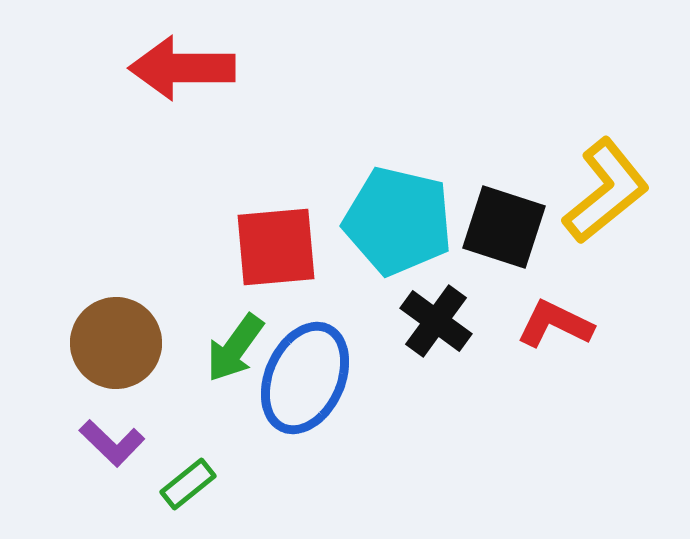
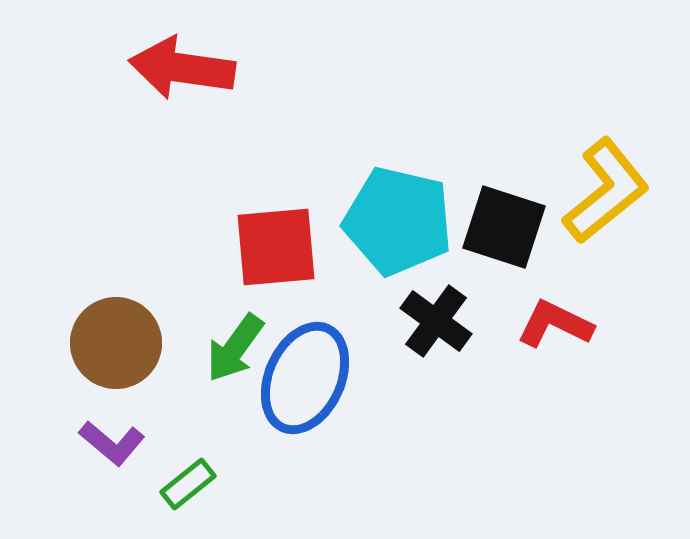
red arrow: rotated 8 degrees clockwise
purple L-shape: rotated 4 degrees counterclockwise
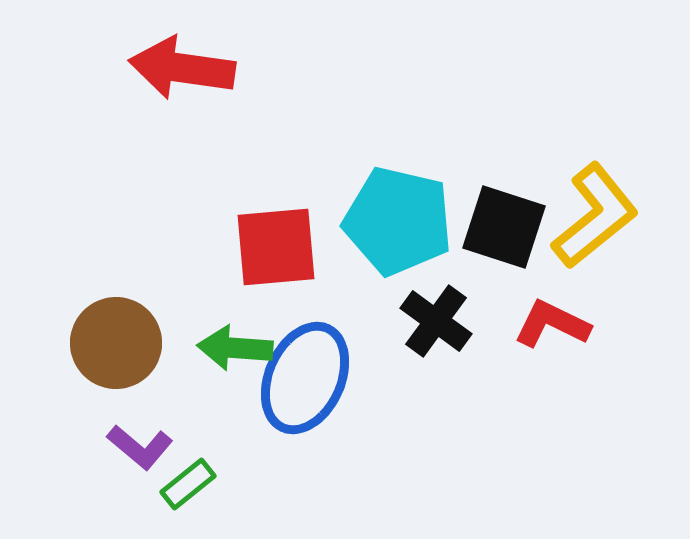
yellow L-shape: moved 11 px left, 25 px down
red L-shape: moved 3 px left
green arrow: rotated 58 degrees clockwise
purple L-shape: moved 28 px right, 4 px down
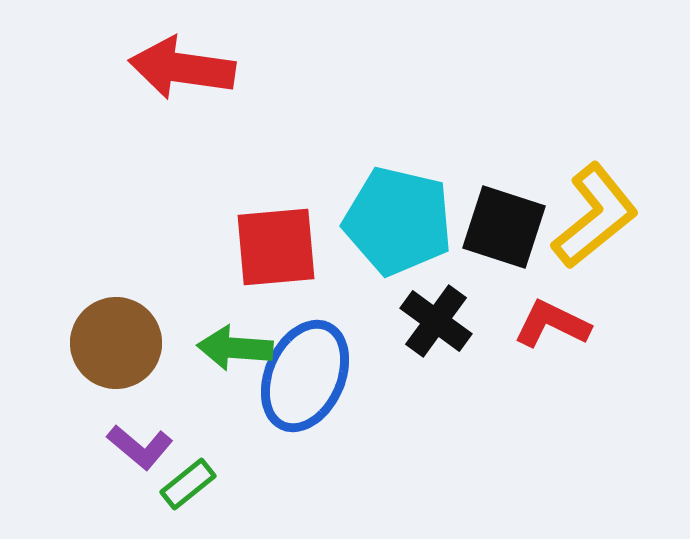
blue ellipse: moved 2 px up
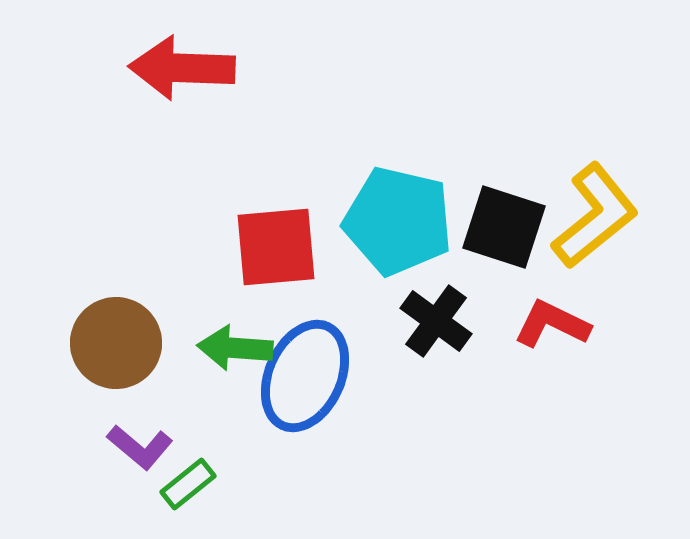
red arrow: rotated 6 degrees counterclockwise
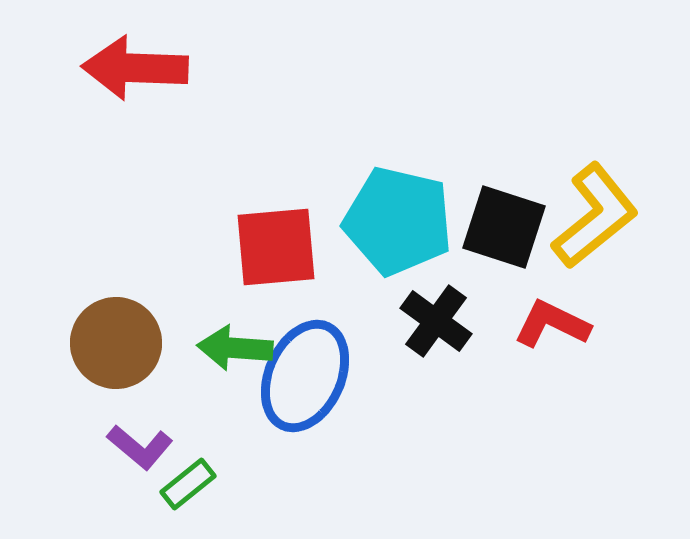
red arrow: moved 47 px left
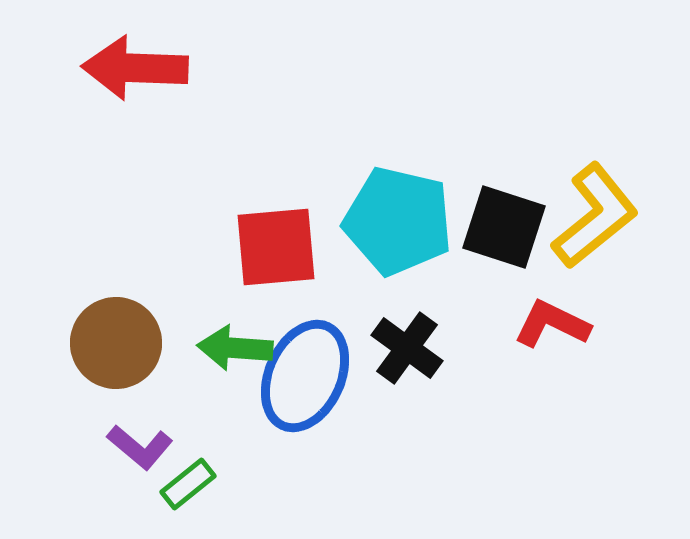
black cross: moved 29 px left, 27 px down
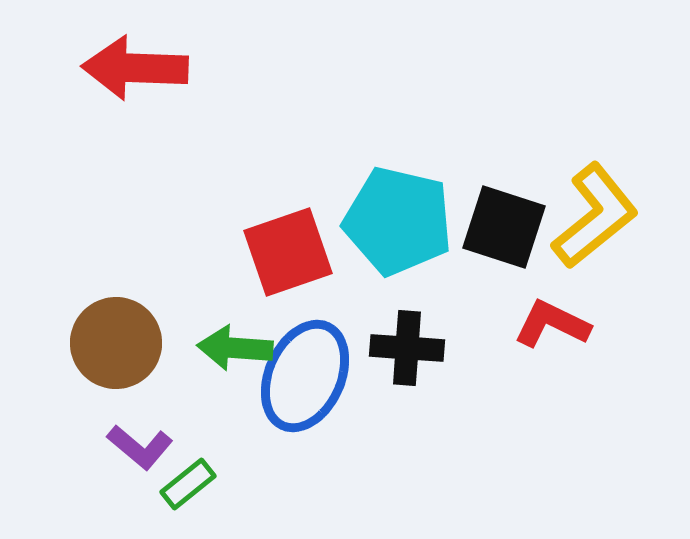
red square: moved 12 px right, 5 px down; rotated 14 degrees counterclockwise
black cross: rotated 32 degrees counterclockwise
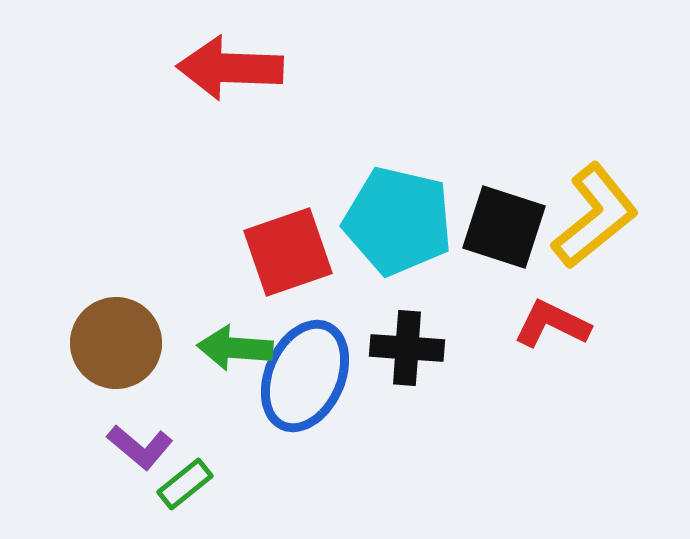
red arrow: moved 95 px right
green rectangle: moved 3 px left
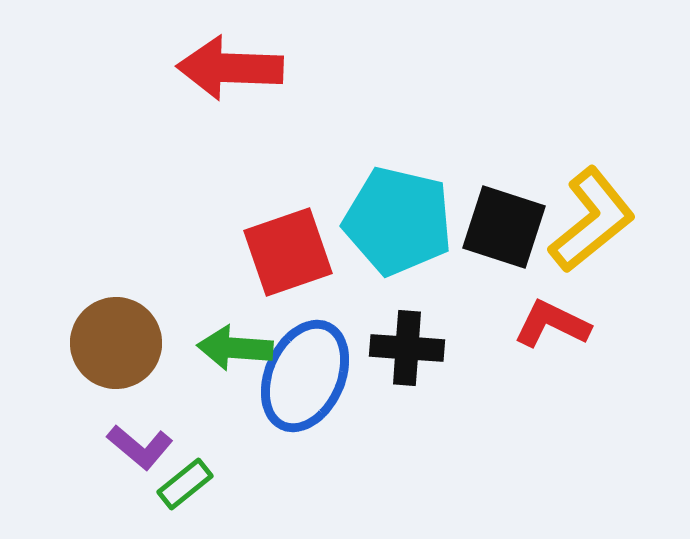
yellow L-shape: moved 3 px left, 4 px down
